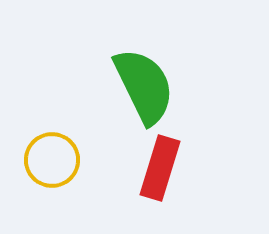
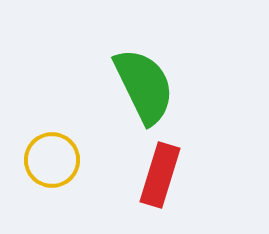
red rectangle: moved 7 px down
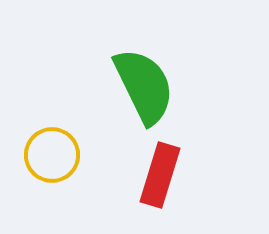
yellow circle: moved 5 px up
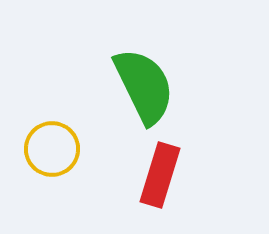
yellow circle: moved 6 px up
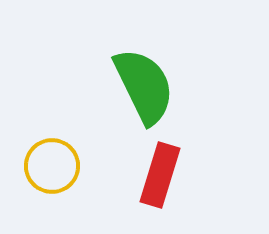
yellow circle: moved 17 px down
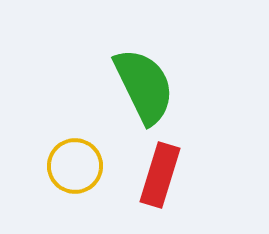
yellow circle: moved 23 px right
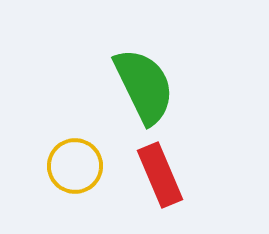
red rectangle: rotated 40 degrees counterclockwise
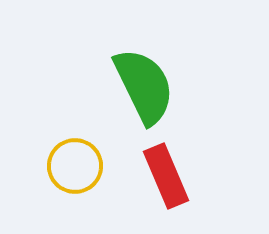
red rectangle: moved 6 px right, 1 px down
